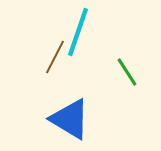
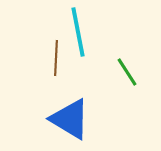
cyan line: rotated 30 degrees counterclockwise
brown line: moved 1 px right, 1 px down; rotated 24 degrees counterclockwise
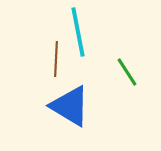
brown line: moved 1 px down
blue triangle: moved 13 px up
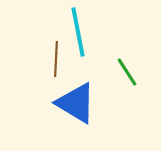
blue triangle: moved 6 px right, 3 px up
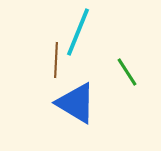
cyan line: rotated 33 degrees clockwise
brown line: moved 1 px down
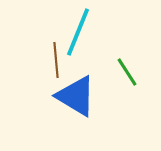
brown line: rotated 8 degrees counterclockwise
blue triangle: moved 7 px up
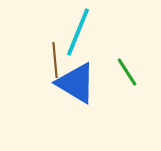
brown line: moved 1 px left
blue triangle: moved 13 px up
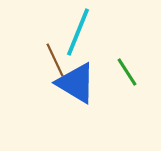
brown line: rotated 20 degrees counterclockwise
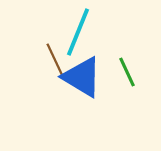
green line: rotated 8 degrees clockwise
blue triangle: moved 6 px right, 6 px up
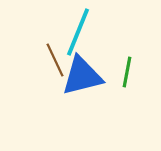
green line: rotated 36 degrees clockwise
blue triangle: moved 1 px up; rotated 45 degrees counterclockwise
